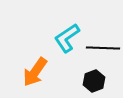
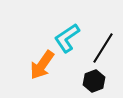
black line: rotated 60 degrees counterclockwise
orange arrow: moved 7 px right, 7 px up
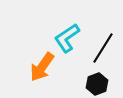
orange arrow: moved 2 px down
black hexagon: moved 3 px right, 3 px down
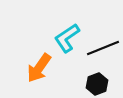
black line: rotated 36 degrees clockwise
orange arrow: moved 3 px left, 1 px down
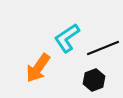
orange arrow: moved 1 px left
black hexagon: moved 3 px left, 4 px up
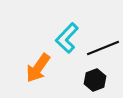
cyan L-shape: rotated 12 degrees counterclockwise
black hexagon: moved 1 px right
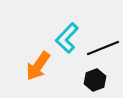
orange arrow: moved 2 px up
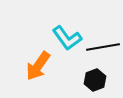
cyan L-shape: rotated 80 degrees counterclockwise
black line: moved 1 px up; rotated 12 degrees clockwise
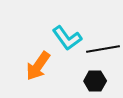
black line: moved 2 px down
black hexagon: moved 1 px down; rotated 20 degrees clockwise
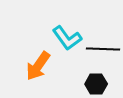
black line: rotated 12 degrees clockwise
black hexagon: moved 1 px right, 3 px down
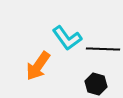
black hexagon: rotated 15 degrees clockwise
